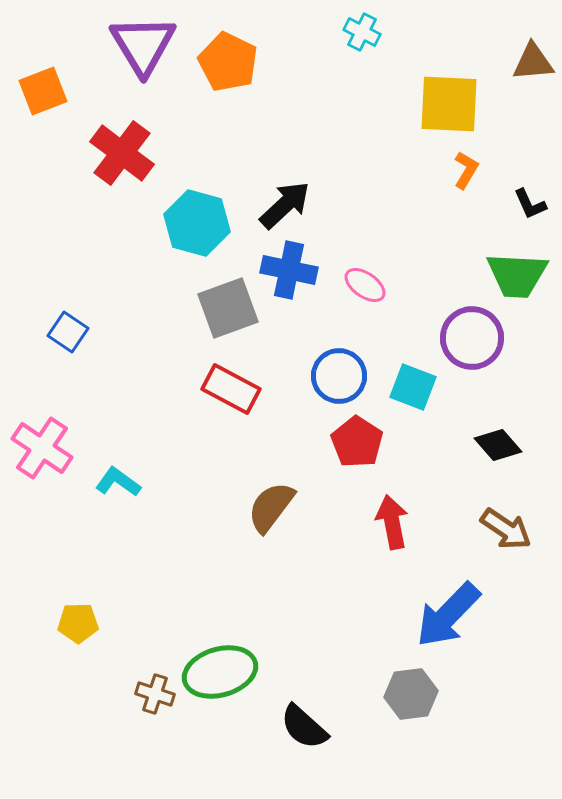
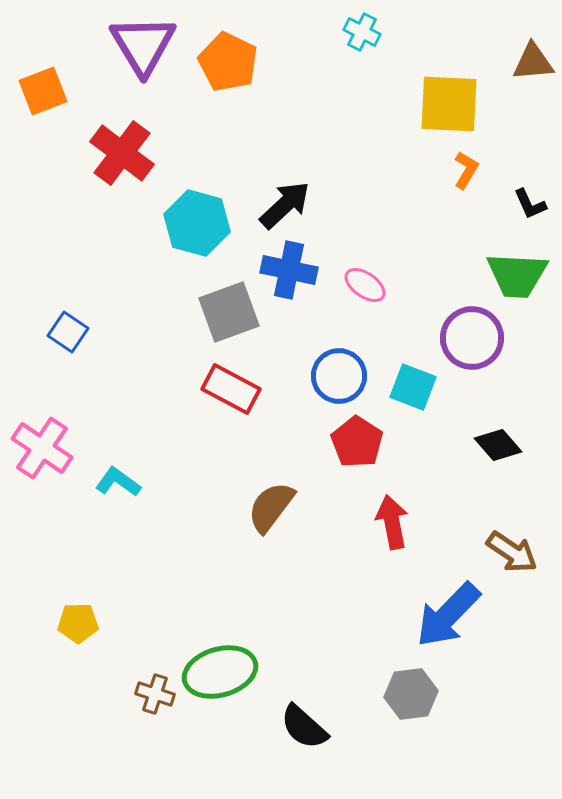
gray square: moved 1 px right, 4 px down
brown arrow: moved 6 px right, 23 px down
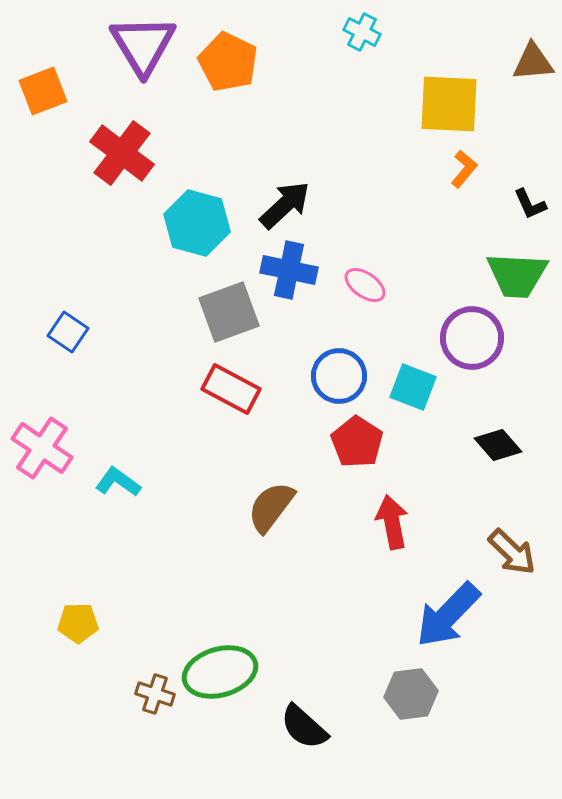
orange L-shape: moved 2 px left, 1 px up; rotated 9 degrees clockwise
brown arrow: rotated 10 degrees clockwise
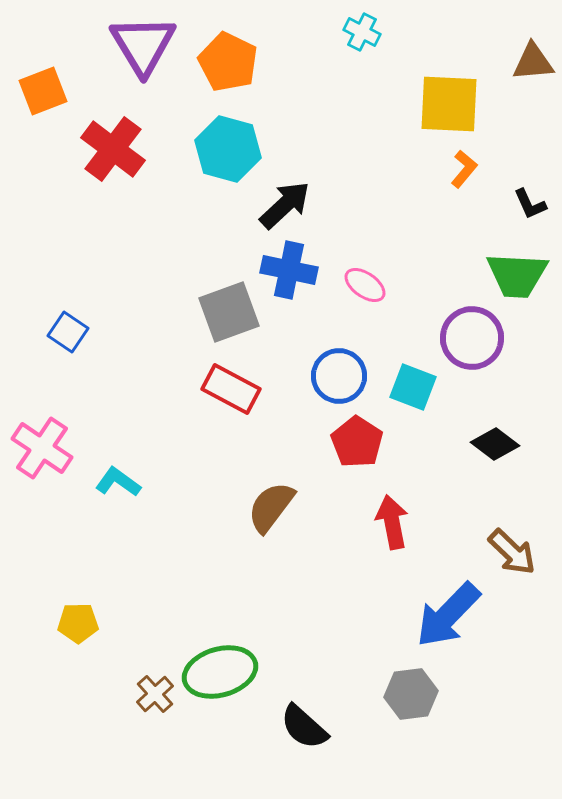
red cross: moved 9 px left, 4 px up
cyan hexagon: moved 31 px right, 74 px up
black diamond: moved 3 px left, 1 px up; rotated 12 degrees counterclockwise
brown cross: rotated 30 degrees clockwise
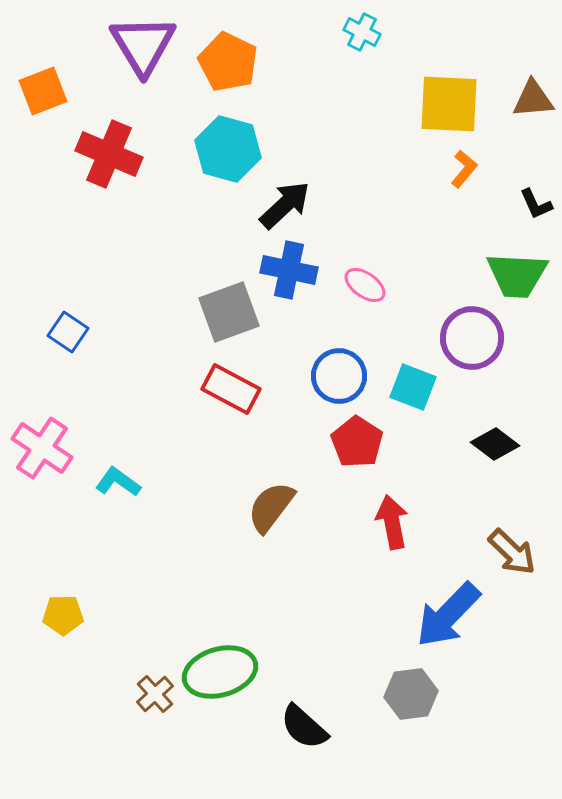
brown triangle: moved 37 px down
red cross: moved 4 px left, 5 px down; rotated 14 degrees counterclockwise
black L-shape: moved 6 px right
yellow pentagon: moved 15 px left, 8 px up
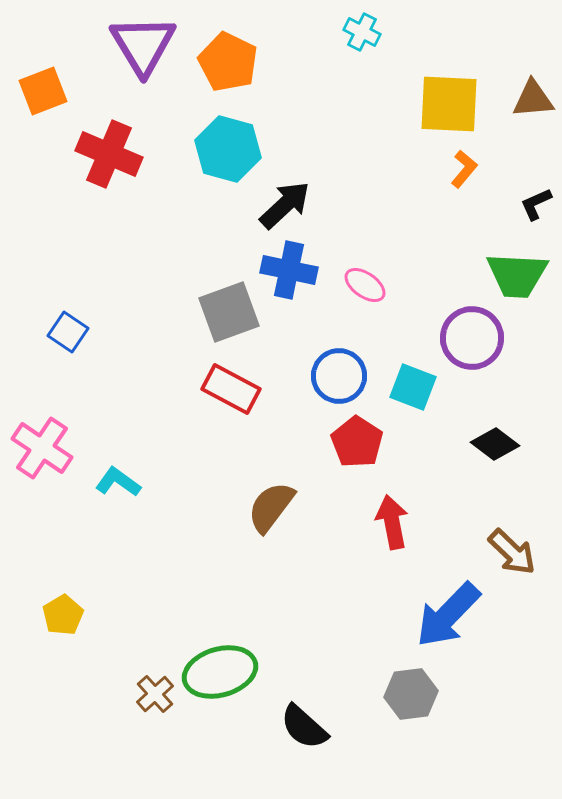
black L-shape: rotated 90 degrees clockwise
yellow pentagon: rotated 30 degrees counterclockwise
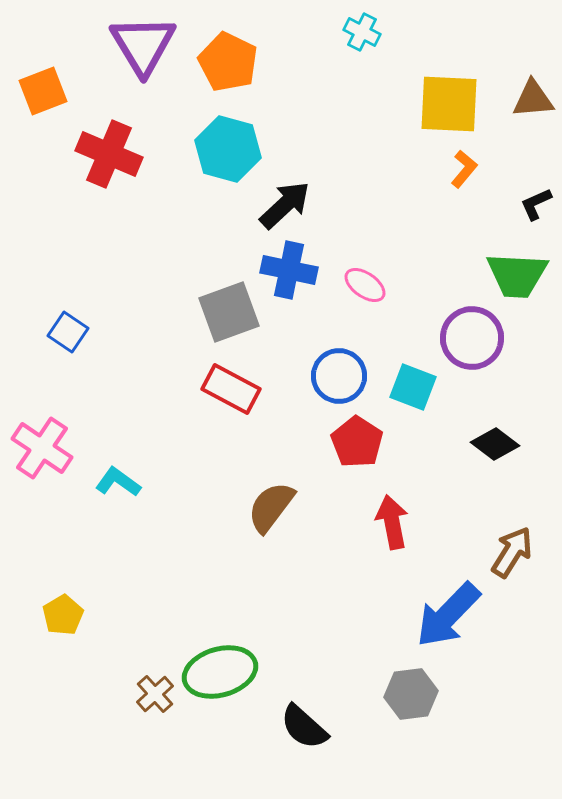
brown arrow: rotated 102 degrees counterclockwise
